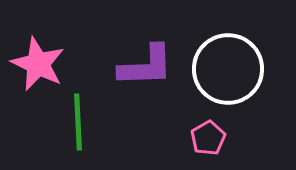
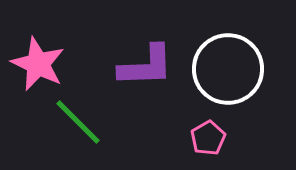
green line: rotated 42 degrees counterclockwise
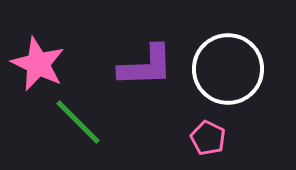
pink pentagon: rotated 16 degrees counterclockwise
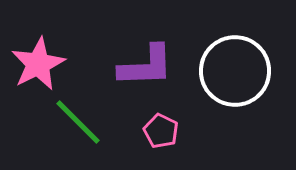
pink star: rotated 20 degrees clockwise
white circle: moved 7 px right, 2 px down
pink pentagon: moved 47 px left, 7 px up
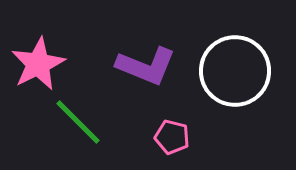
purple L-shape: rotated 24 degrees clockwise
pink pentagon: moved 11 px right, 6 px down; rotated 12 degrees counterclockwise
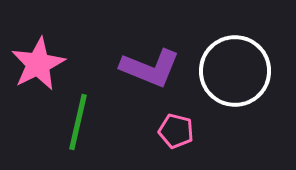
purple L-shape: moved 4 px right, 2 px down
green line: rotated 58 degrees clockwise
pink pentagon: moved 4 px right, 6 px up
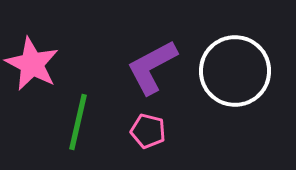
pink star: moved 6 px left; rotated 18 degrees counterclockwise
purple L-shape: moved 2 px right, 1 px up; rotated 130 degrees clockwise
pink pentagon: moved 28 px left
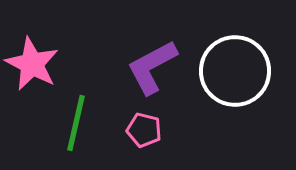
green line: moved 2 px left, 1 px down
pink pentagon: moved 4 px left, 1 px up
